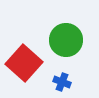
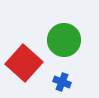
green circle: moved 2 px left
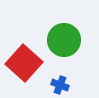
blue cross: moved 2 px left, 3 px down
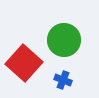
blue cross: moved 3 px right, 5 px up
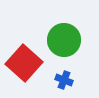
blue cross: moved 1 px right
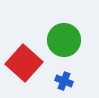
blue cross: moved 1 px down
